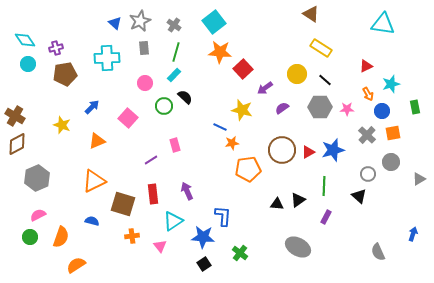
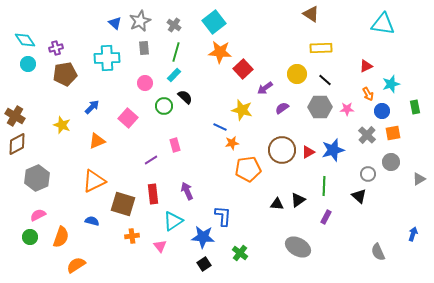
yellow rectangle at (321, 48): rotated 35 degrees counterclockwise
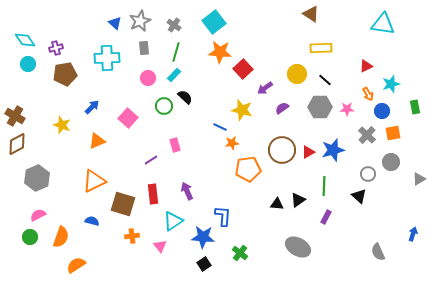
pink circle at (145, 83): moved 3 px right, 5 px up
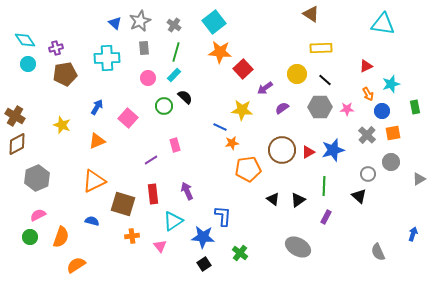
blue arrow at (92, 107): moved 5 px right; rotated 14 degrees counterclockwise
yellow star at (242, 110): rotated 10 degrees counterclockwise
black triangle at (277, 204): moved 4 px left, 5 px up; rotated 32 degrees clockwise
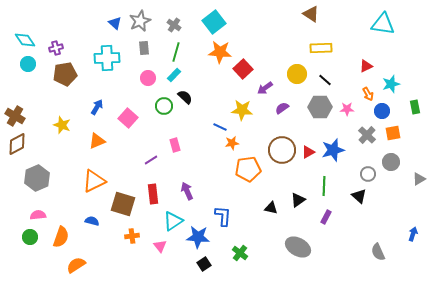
black triangle at (273, 199): moved 2 px left, 9 px down; rotated 24 degrees counterclockwise
pink semicircle at (38, 215): rotated 21 degrees clockwise
blue star at (203, 237): moved 5 px left
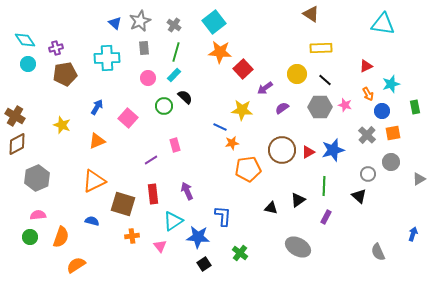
pink star at (347, 109): moved 2 px left, 4 px up; rotated 16 degrees clockwise
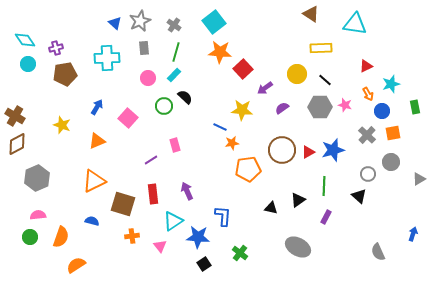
cyan triangle at (383, 24): moved 28 px left
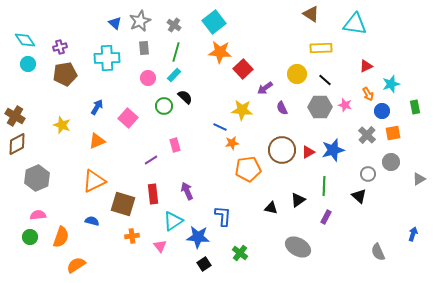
purple cross at (56, 48): moved 4 px right, 1 px up
purple semicircle at (282, 108): rotated 80 degrees counterclockwise
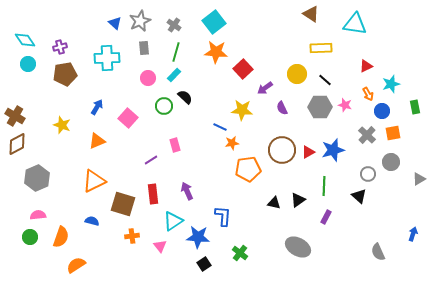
orange star at (220, 52): moved 4 px left
black triangle at (271, 208): moved 3 px right, 5 px up
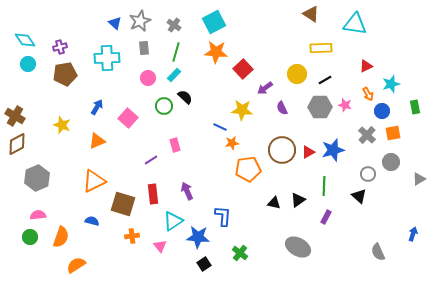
cyan square at (214, 22): rotated 10 degrees clockwise
black line at (325, 80): rotated 72 degrees counterclockwise
